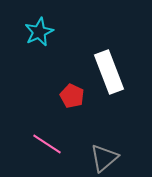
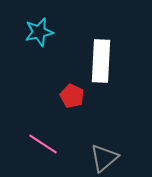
cyan star: rotated 12 degrees clockwise
white rectangle: moved 8 px left, 11 px up; rotated 24 degrees clockwise
pink line: moved 4 px left
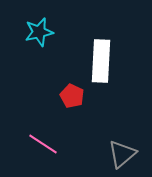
gray triangle: moved 18 px right, 4 px up
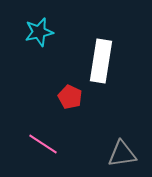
white rectangle: rotated 6 degrees clockwise
red pentagon: moved 2 px left, 1 px down
gray triangle: rotated 32 degrees clockwise
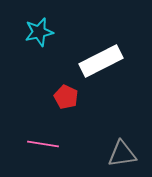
white rectangle: rotated 54 degrees clockwise
red pentagon: moved 4 px left
pink line: rotated 24 degrees counterclockwise
